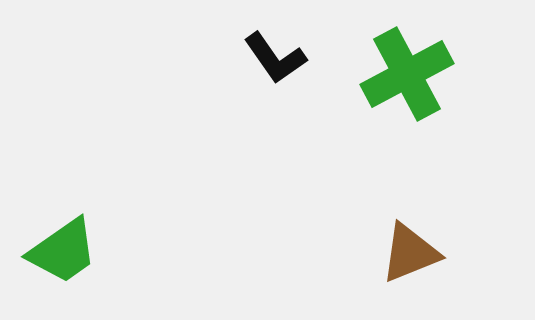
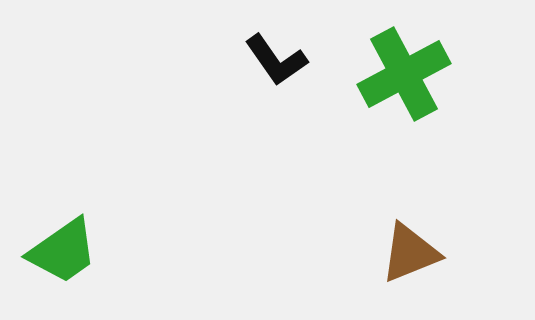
black L-shape: moved 1 px right, 2 px down
green cross: moved 3 px left
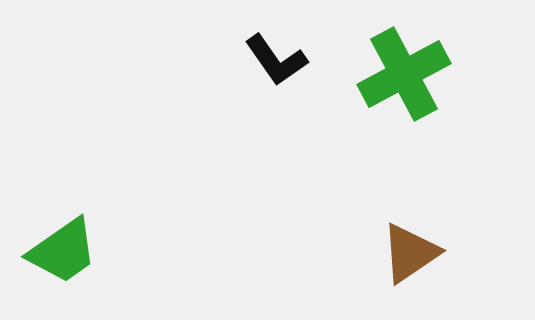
brown triangle: rotated 12 degrees counterclockwise
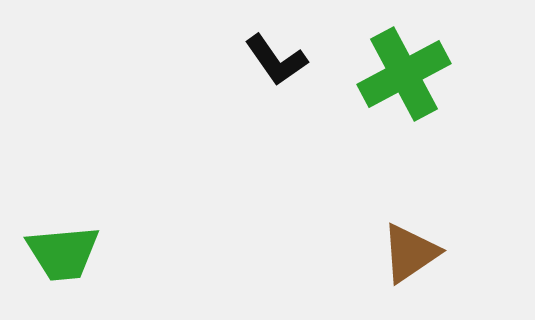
green trapezoid: moved 2 px down; rotated 30 degrees clockwise
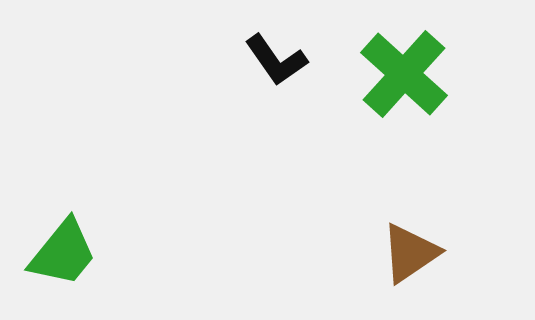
green cross: rotated 20 degrees counterclockwise
green trapezoid: rotated 46 degrees counterclockwise
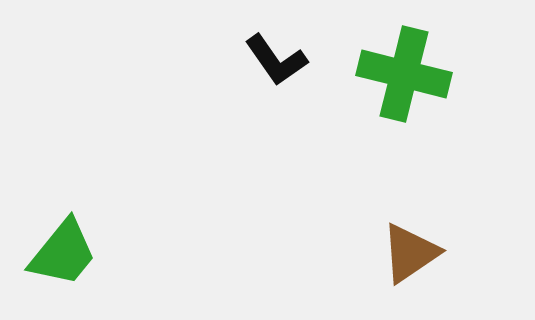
green cross: rotated 28 degrees counterclockwise
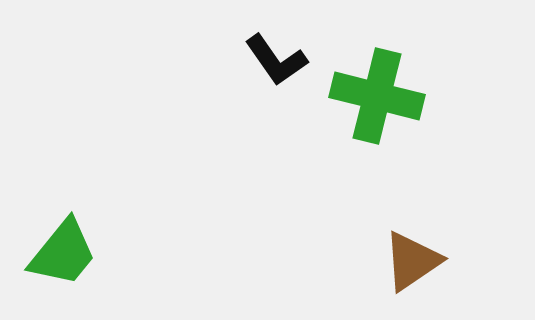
green cross: moved 27 px left, 22 px down
brown triangle: moved 2 px right, 8 px down
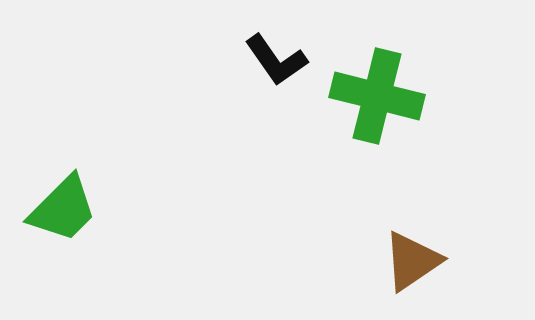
green trapezoid: moved 44 px up; rotated 6 degrees clockwise
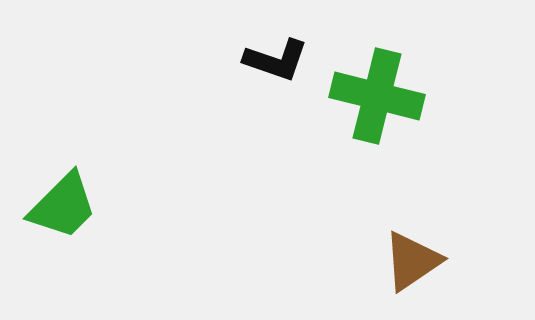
black L-shape: rotated 36 degrees counterclockwise
green trapezoid: moved 3 px up
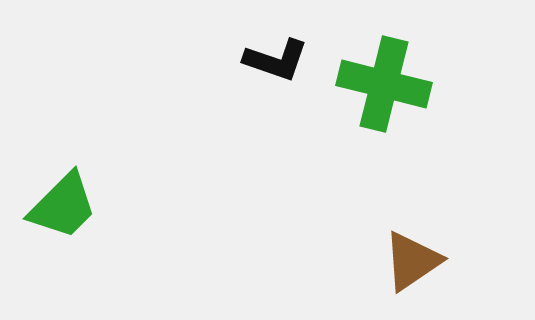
green cross: moved 7 px right, 12 px up
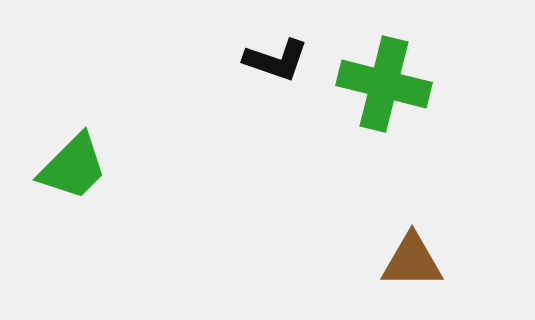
green trapezoid: moved 10 px right, 39 px up
brown triangle: rotated 34 degrees clockwise
